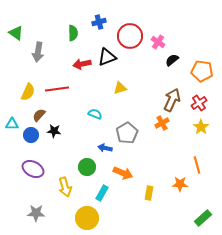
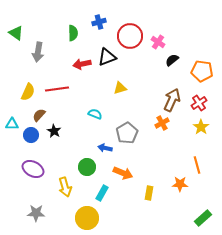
black star: rotated 24 degrees clockwise
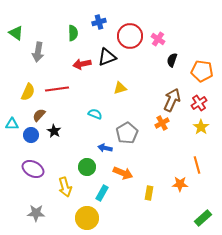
pink cross: moved 3 px up
black semicircle: rotated 32 degrees counterclockwise
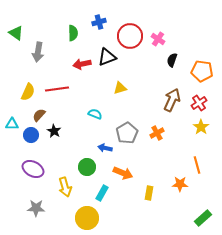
orange cross: moved 5 px left, 10 px down
gray star: moved 5 px up
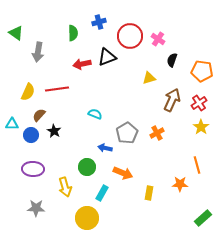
yellow triangle: moved 29 px right, 10 px up
purple ellipse: rotated 25 degrees counterclockwise
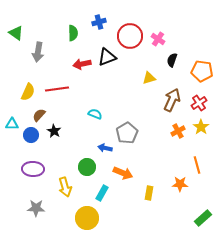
orange cross: moved 21 px right, 2 px up
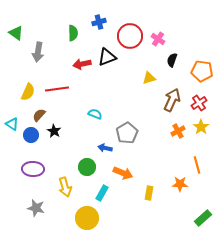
cyan triangle: rotated 32 degrees clockwise
gray star: rotated 12 degrees clockwise
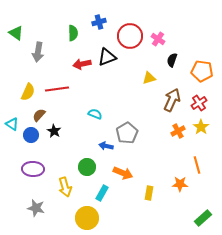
blue arrow: moved 1 px right, 2 px up
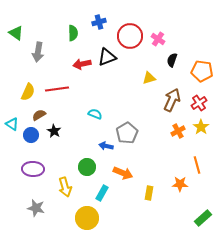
brown semicircle: rotated 16 degrees clockwise
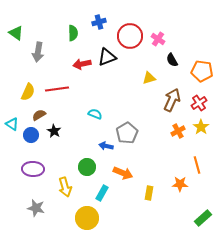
black semicircle: rotated 48 degrees counterclockwise
